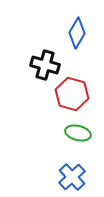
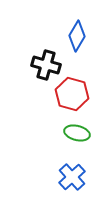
blue diamond: moved 3 px down
black cross: moved 1 px right
green ellipse: moved 1 px left
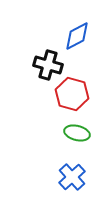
blue diamond: rotated 32 degrees clockwise
black cross: moved 2 px right
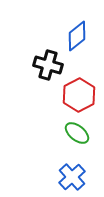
blue diamond: rotated 12 degrees counterclockwise
red hexagon: moved 7 px right, 1 px down; rotated 16 degrees clockwise
green ellipse: rotated 25 degrees clockwise
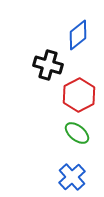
blue diamond: moved 1 px right, 1 px up
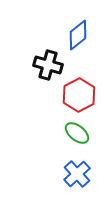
blue cross: moved 5 px right, 3 px up
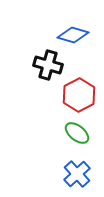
blue diamond: moved 5 px left; rotated 56 degrees clockwise
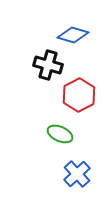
green ellipse: moved 17 px left, 1 px down; rotated 15 degrees counterclockwise
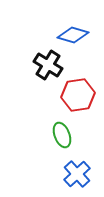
black cross: rotated 16 degrees clockwise
red hexagon: moved 1 px left; rotated 20 degrees clockwise
green ellipse: moved 2 px right, 1 px down; rotated 45 degrees clockwise
